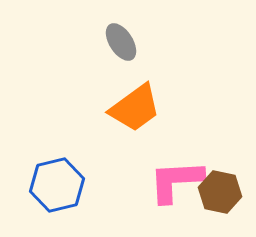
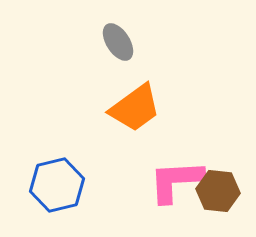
gray ellipse: moved 3 px left
brown hexagon: moved 2 px left, 1 px up; rotated 6 degrees counterclockwise
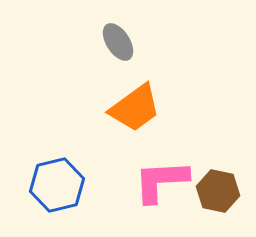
pink L-shape: moved 15 px left
brown hexagon: rotated 6 degrees clockwise
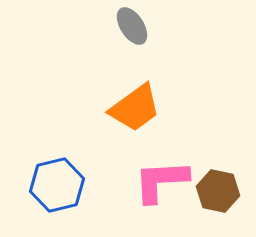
gray ellipse: moved 14 px right, 16 px up
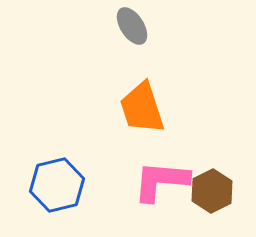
orange trapezoid: moved 7 px right; rotated 108 degrees clockwise
pink L-shape: rotated 8 degrees clockwise
brown hexagon: moved 6 px left; rotated 21 degrees clockwise
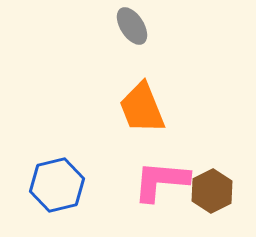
orange trapezoid: rotated 4 degrees counterclockwise
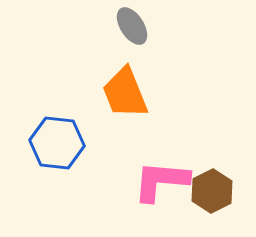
orange trapezoid: moved 17 px left, 15 px up
blue hexagon: moved 42 px up; rotated 20 degrees clockwise
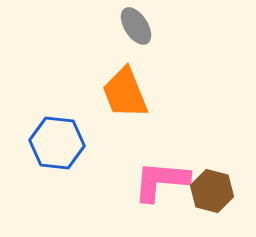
gray ellipse: moved 4 px right
brown hexagon: rotated 18 degrees counterclockwise
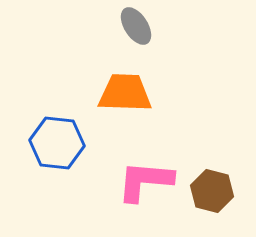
orange trapezoid: rotated 114 degrees clockwise
pink L-shape: moved 16 px left
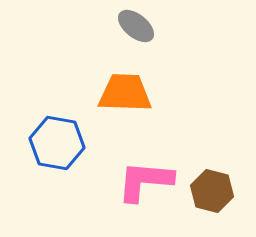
gray ellipse: rotated 18 degrees counterclockwise
blue hexagon: rotated 4 degrees clockwise
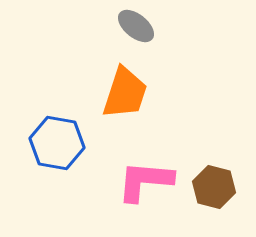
orange trapezoid: rotated 106 degrees clockwise
brown hexagon: moved 2 px right, 4 px up
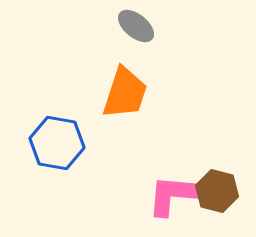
pink L-shape: moved 30 px right, 14 px down
brown hexagon: moved 3 px right, 4 px down
